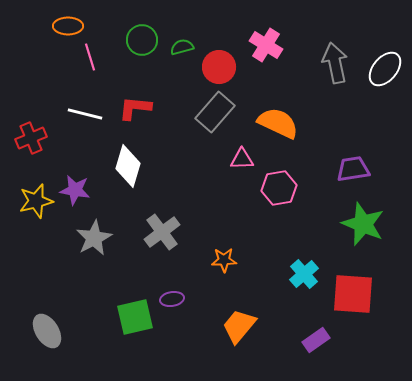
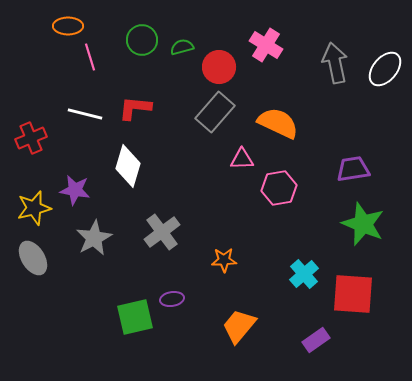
yellow star: moved 2 px left, 7 px down
gray ellipse: moved 14 px left, 73 px up
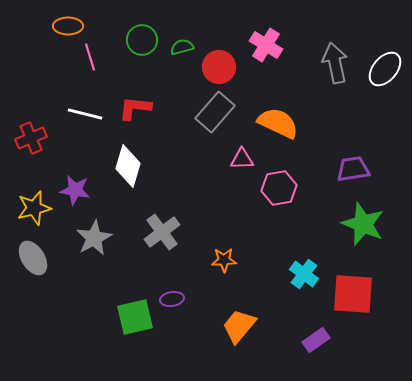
cyan cross: rotated 12 degrees counterclockwise
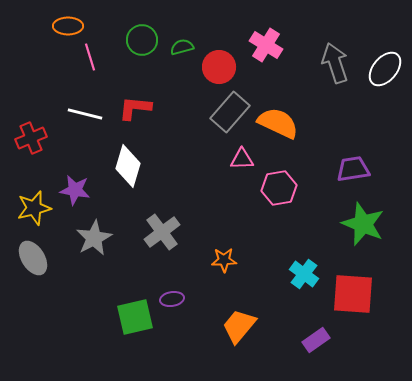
gray arrow: rotated 6 degrees counterclockwise
gray rectangle: moved 15 px right
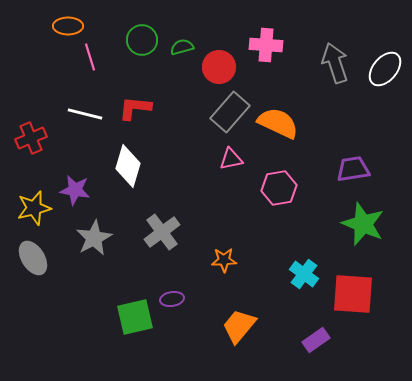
pink cross: rotated 28 degrees counterclockwise
pink triangle: moved 11 px left; rotated 10 degrees counterclockwise
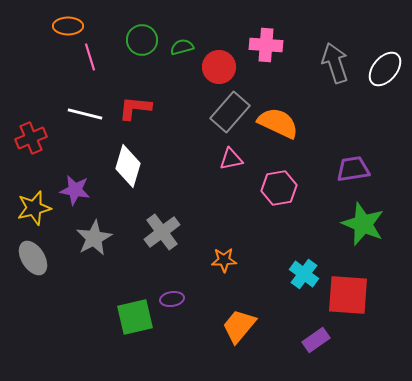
red square: moved 5 px left, 1 px down
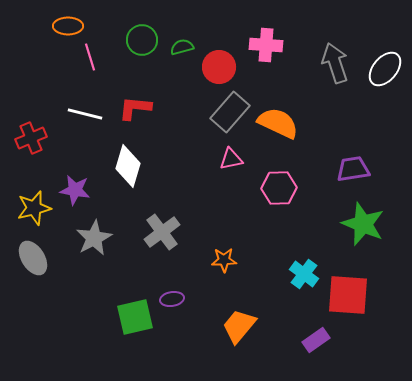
pink hexagon: rotated 8 degrees clockwise
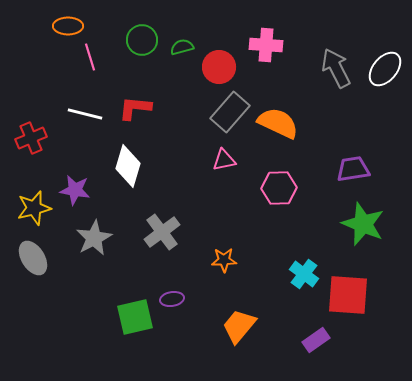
gray arrow: moved 1 px right, 5 px down; rotated 9 degrees counterclockwise
pink triangle: moved 7 px left, 1 px down
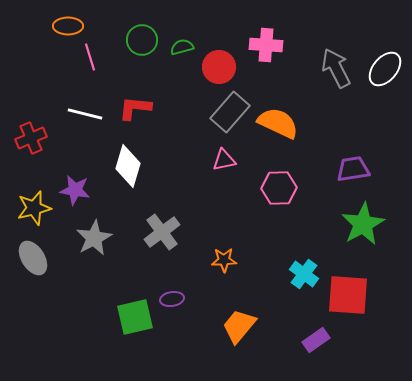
green star: rotated 21 degrees clockwise
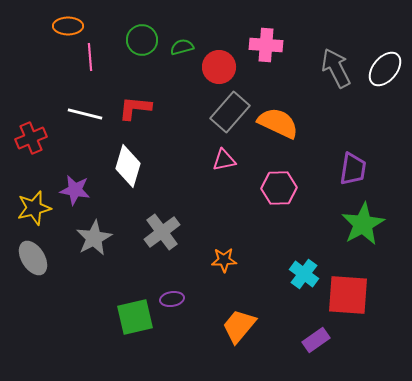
pink line: rotated 12 degrees clockwise
purple trapezoid: rotated 108 degrees clockwise
